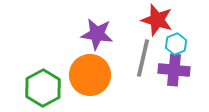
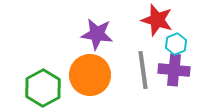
gray line: moved 12 px down; rotated 21 degrees counterclockwise
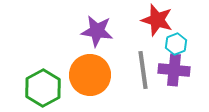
purple star: moved 3 px up
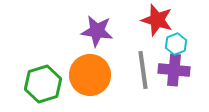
green hexagon: moved 4 px up; rotated 12 degrees clockwise
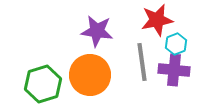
red star: rotated 28 degrees counterclockwise
gray line: moved 1 px left, 8 px up
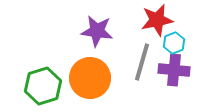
cyan hexagon: moved 2 px left, 1 px up
gray line: rotated 24 degrees clockwise
orange circle: moved 3 px down
green hexagon: moved 2 px down
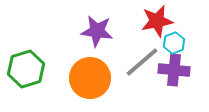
red star: moved 1 px down
gray line: rotated 33 degrees clockwise
green hexagon: moved 17 px left, 17 px up
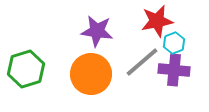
orange circle: moved 1 px right, 4 px up
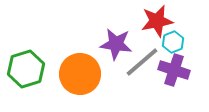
purple star: moved 19 px right, 13 px down
cyan hexagon: moved 1 px left, 1 px up
purple cross: rotated 12 degrees clockwise
orange circle: moved 11 px left
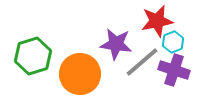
green hexagon: moved 7 px right, 13 px up
